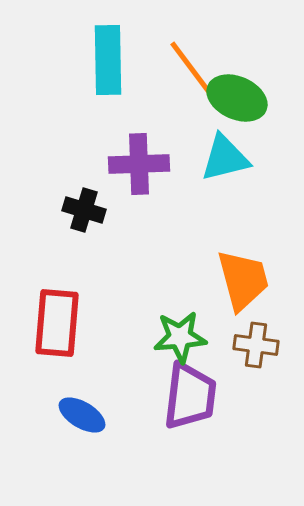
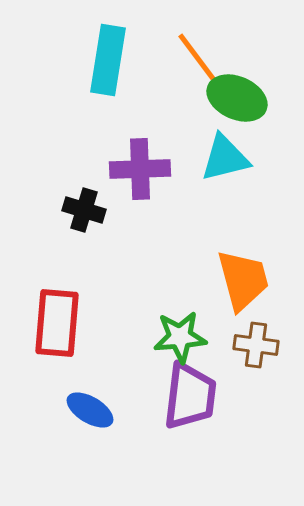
cyan rectangle: rotated 10 degrees clockwise
orange line: moved 8 px right, 8 px up
purple cross: moved 1 px right, 5 px down
blue ellipse: moved 8 px right, 5 px up
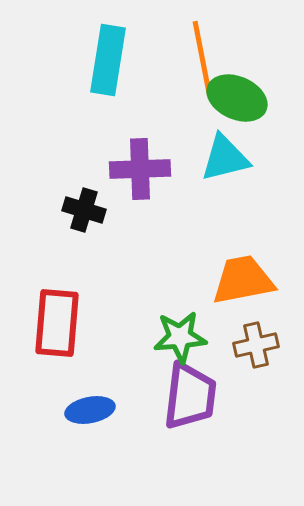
orange line: moved 7 px up; rotated 26 degrees clockwise
orange trapezoid: rotated 86 degrees counterclockwise
brown cross: rotated 21 degrees counterclockwise
blue ellipse: rotated 42 degrees counterclockwise
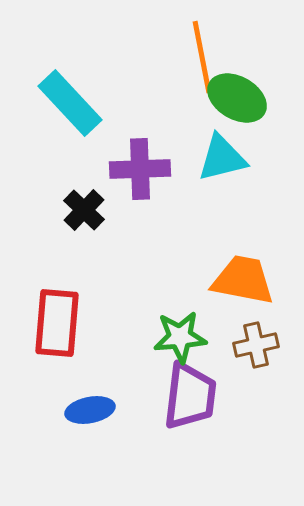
cyan rectangle: moved 38 px left, 43 px down; rotated 52 degrees counterclockwise
green ellipse: rotated 6 degrees clockwise
cyan triangle: moved 3 px left
black cross: rotated 27 degrees clockwise
orange trapezoid: rotated 22 degrees clockwise
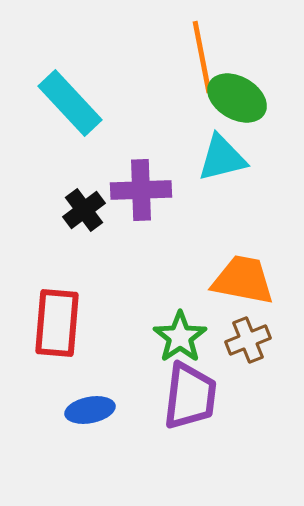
purple cross: moved 1 px right, 21 px down
black cross: rotated 9 degrees clockwise
green star: rotated 30 degrees counterclockwise
brown cross: moved 8 px left, 5 px up; rotated 9 degrees counterclockwise
